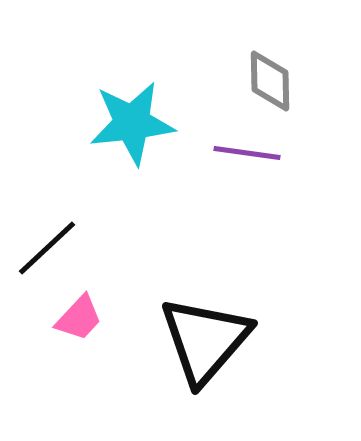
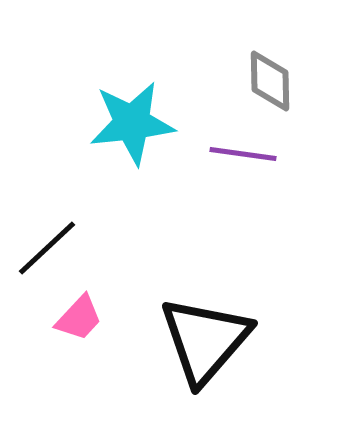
purple line: moved 4 px left, 1 px down
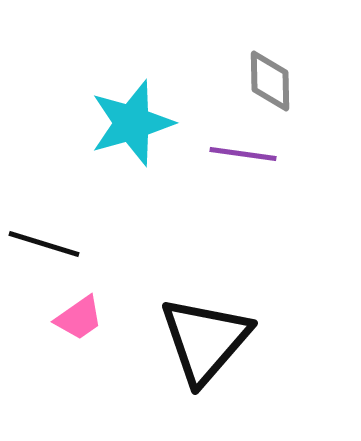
cyan star: rotated 10 degrees counterclockwise
black line: moved 3 px left, 4 px up; rotated 60 degrees clockwise
pink trapezoid: rotated 12 degrees clockwise
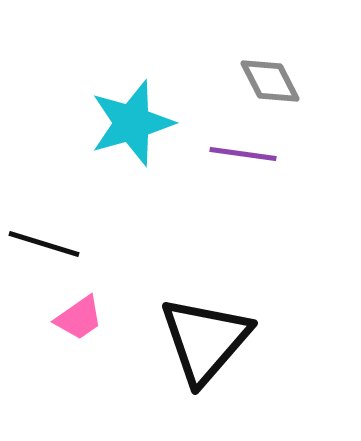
gray diamond: rotated 26 degrees counterclockwise
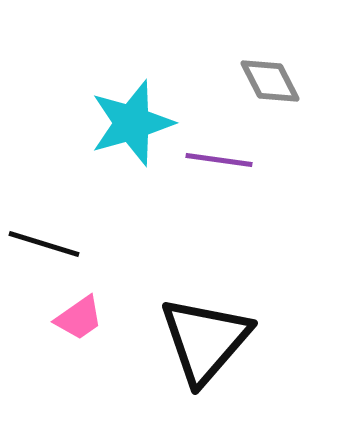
purple line: moved 24 px left, 6 px down
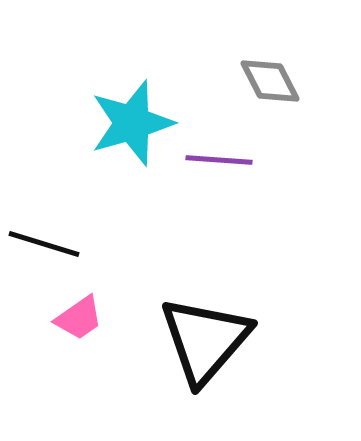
purple line: rotated 4 degrees counterclockwise
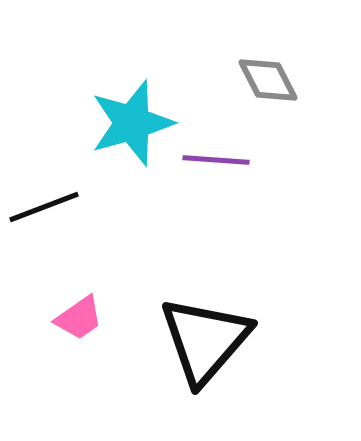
gray diamond: moved 2 px left, 1 px up
purple line: moved 3 px left
black line: moved 37 px up; rotated 38 degrees counterclockwise
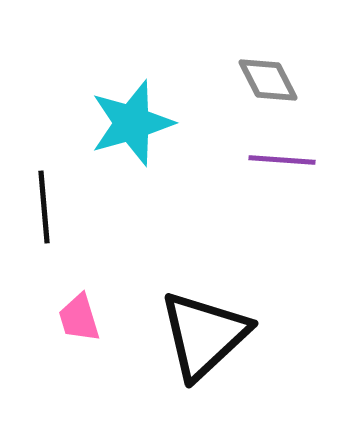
purple line: moved 66 px right
black line: rotated 74 degrees counterclockwise
pink trapezoid: rotated 108 degrees clockwise
black triangle: moved 1 px left, 5 px up; rotated 6 degrees clockwise
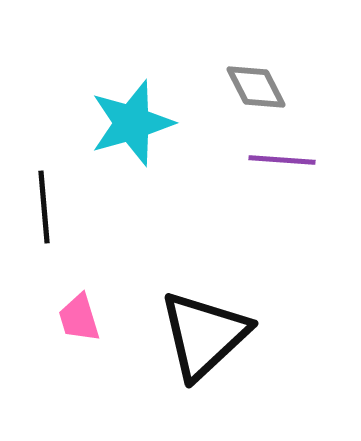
gray diamond: moved 12 px left, 7 px down
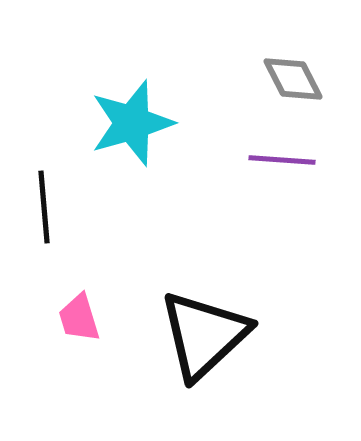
gray diamond: moved 37 px right, 8 px up
